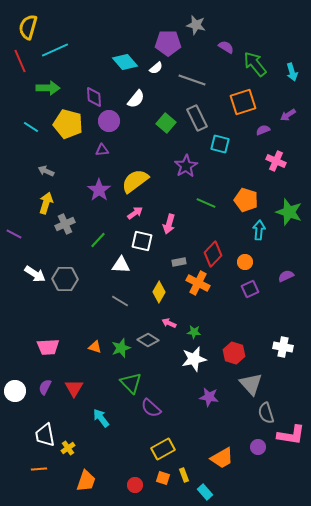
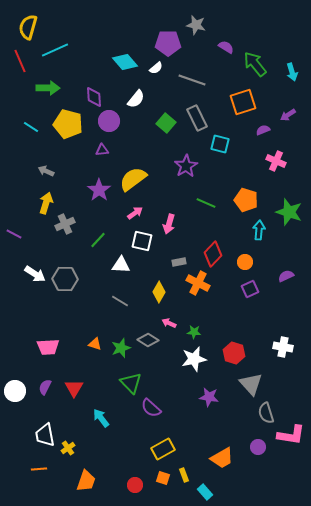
yellow semicircle at (135, 181): moved 2 px left, 2 px up
orange triangle at (95, 347): moved 3 px up
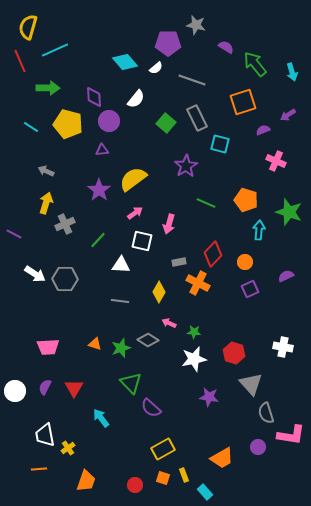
gray line at (120, 301): rotated 24 degrees counterclockwise
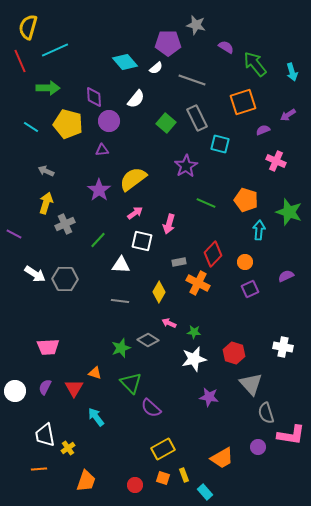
orange triangle at (95, 344): moved 29 px down
cyan arrow at (101, 418): moved 5 px left, 1 px up
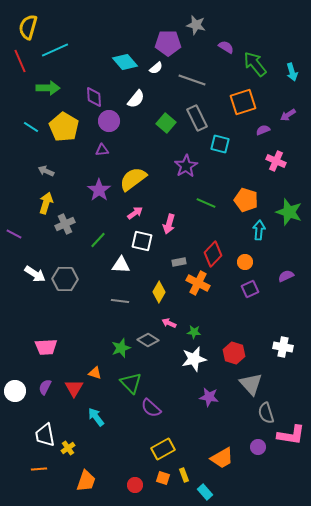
yellow pentagon at (68, 124): moved 4 px left, 3 px down; rotated 16 degrees clockwise
pink trapezoid at (48, 347): moved 2 px left
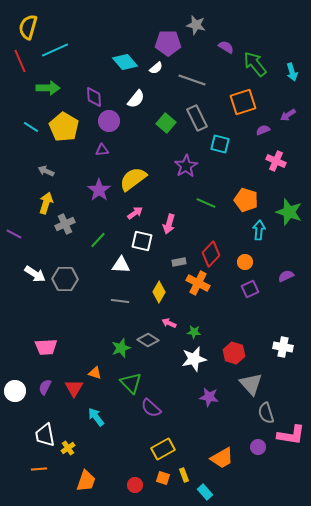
red diamond at (213, 254): moved 2 px left
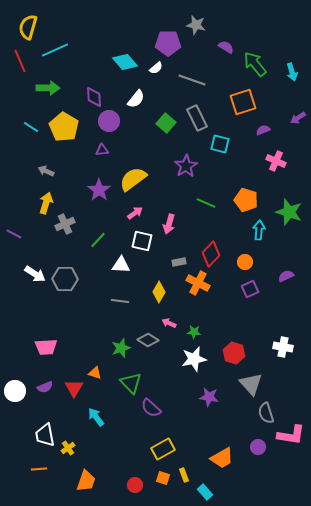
purple arrow at (288, 115): moved 10 px right, 3 px down
purple semicircle at (45, 387): rotated 140 degrees counterclockwise
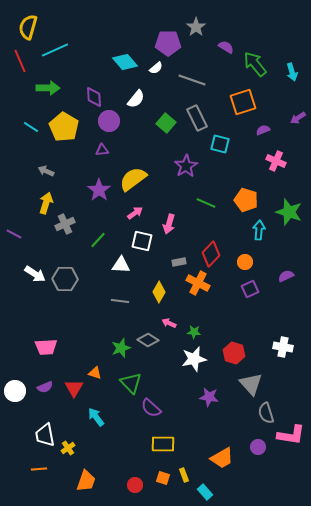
gray star at (196, 25): moved 2 px down; rotated 24 degrees clockwise
yellow rectangle at (163, 449): moved 5 px up; rotated 30 degrees clockwise
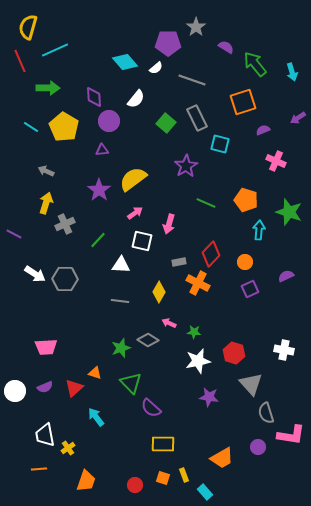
white cross at (283, 347): moved 1 px right, 3 px down
white star at (194, 359): moved 4 px right, 2 px down
red triangle at (74, 388): rotated 18 degrees clockwise
